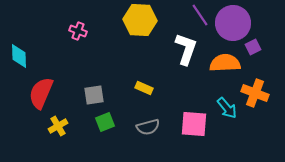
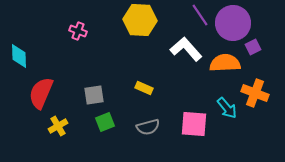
white L-shape: rotated 60 degrees counterclockwise
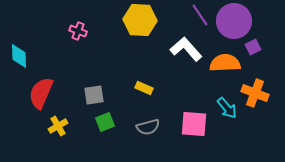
purple circle: moved 1 px right, 2 px up
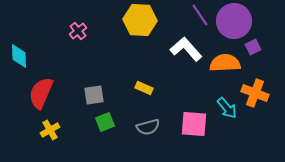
pink cross: rotated 30 degrees clockwise
yellow cross: moved 8 px left, 4 px down
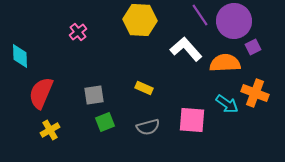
pink cross: moved 1 px down
cyan diamond: moved 1 px right
cyan arrow: moved 4 px up; rotated 15 degrees counterclockwise
pink square: moved 2 px left, 4 px up
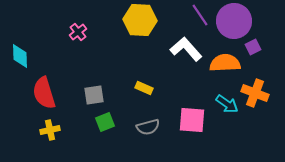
red semicircle: moved 3 px right; rotated 40 degrees counterclockwise
yellow cross: rotated 18 degrees clockwise
